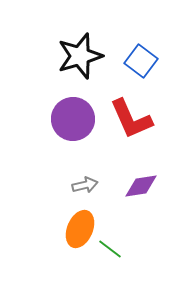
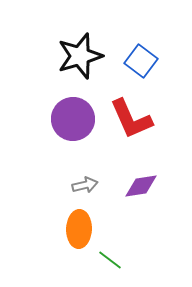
orange ellipse: moved 1 px left; rotated 21 degrees counterclockwise
green line: moved 11 px down
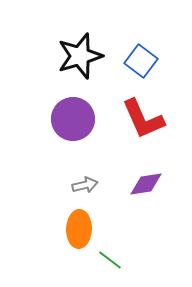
red L-shape: moved 12 px right
purple diamond: moved 5 px right, 2 px up
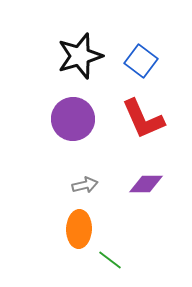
purple diamond: rotated 8 degrees clockwise
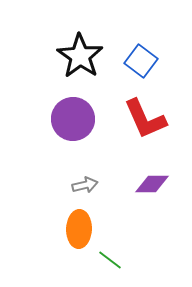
black star: rotated 21 degrees counterclockwise
red L-shape: moved 2 px right
purple diamond: moved 6 px right
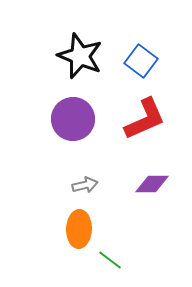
black star: rotated 12 degrees counterclockwise
red L-shape: rotated 90 degrees counterclockwise
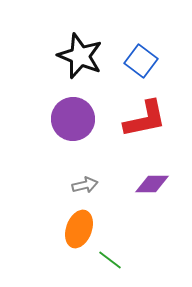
red L-shape: rotated 12 degrees clockwise
orange ellipse: rotated 18 degrees clockwise
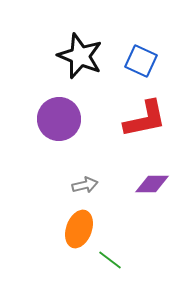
blue square: rotated 12 degrees counterclockwise
purple circle: moved 14 px left
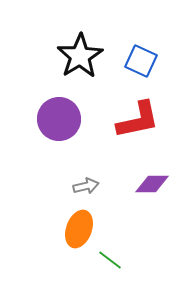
black star: rotated 18 degrees clockwise
red L-shape: moved 7 px left, 1 px down
gray arrow: moved 1 px right, 1 px down
